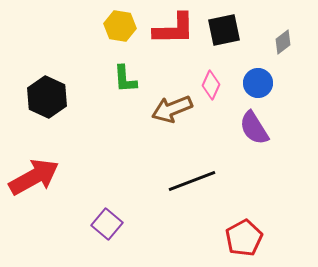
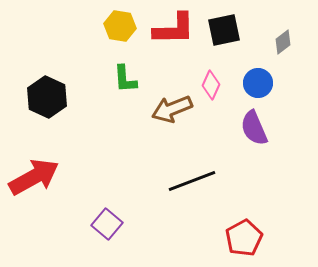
purple semicircle: rotated 9 degrees clockwise
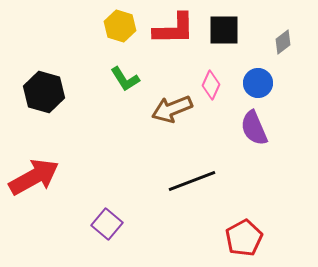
yellow hexagon: rotated 8 degrees clockwise
black square: rotated 12 degrees clockwise
green L-shape: rotated 28 degrees counterclockwise
black hexagon: moved 3 px left, 5 px up; rotated 9 degrees counterclockwise
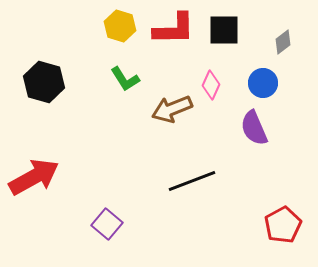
blue circle: moved 5 px right
black hexagon: moved 10 px up
red pentagon: moved 39 px right, 13 px up
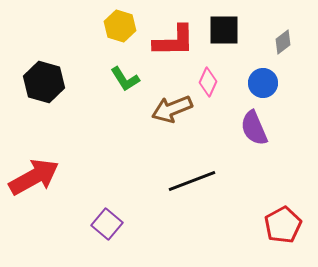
red L-shape: moved 12 px down
pink diamond: moved 3 px left, 3 px up
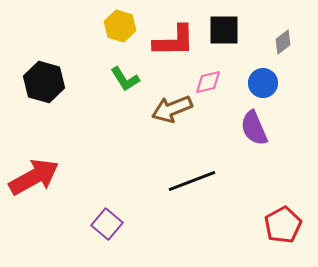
pink diamond: rotated 52 degrees clockwise
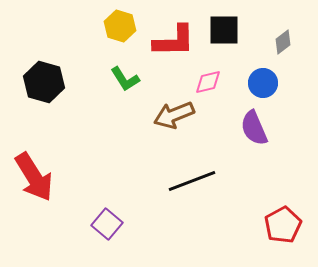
brown arrow: moved 2 px right, 6 px down
red arrow: rotated 87 degrees clockwise
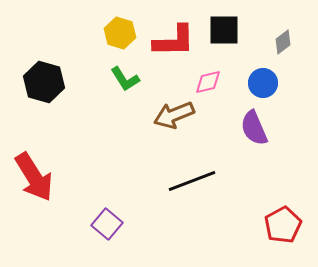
yellow hexagon: moved 7 px down
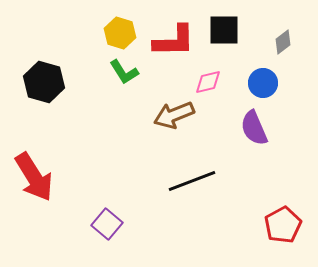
green L-shape: moved 1 px left, 7 px up
